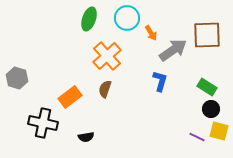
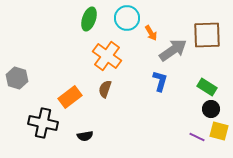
orange cross: rotated 12 degrees counterclockwise
black semicircle: moved 1 px left, 1 px up
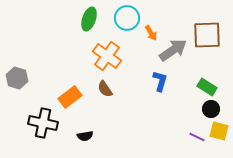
brown semicircle: rotated 54 degrees counterclockwise
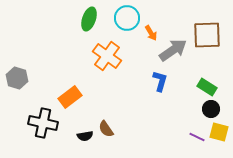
brown semicircle: moved 1 px right, 40 px down
yellow square: moved 1 px down
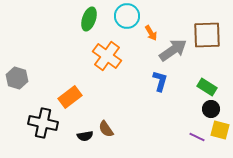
cyan circle: moved 2 px up
yellow square: moved 1 px right, 2 px up
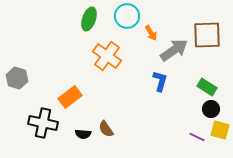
gray arrow: moved 1 px right
black semicircle: moved 2 px left, 2 px up; rotated 14 degrees clockwise
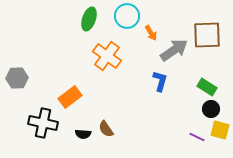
gray hexagon: rotated 20 degrees counterclockwise
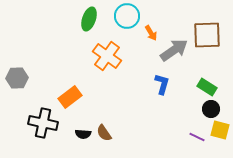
blue L-shape: moved 2 px right, 3 px down
brown semicircle: moved 2 px left, 4 px down
